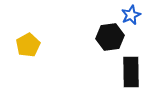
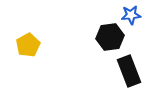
blue star: rotated 18 degrees clockwise
black rectangle: moved 2 px left, 1 px up; rotated 20 degrees counterclockwise
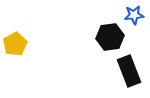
blue star: moved 3 px right
yellow pentagon: moved 13 px left, 1 px up
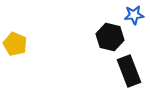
black hexagon: rotated 20 degrees clockwise
yellow pentagon: rotated 20 degrees counterclockwise
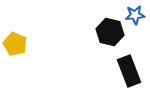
blue star: moved 1 px right
black hexagon: moved 5 px up
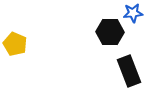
blue star: moved 2 px left, 2 px up
black hexagon: rotated 12 degrees counterclockwise
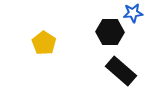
yellow pentagon: moved 29 px right, 1 px up; rotated 10 degrees clockwise
black rectangle: moved 8 px left; rotated 28 degrees counterclockwise
